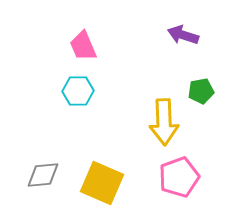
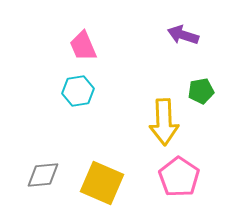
cyan hexagon: rotated 8 degrees counterclockwise
pink pentagon: rotated 18 degrees counterclockwise
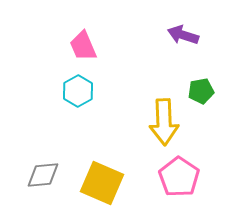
cyan hexagon: rotated 20 degrees counterclockwise
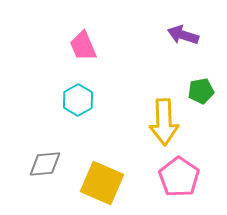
cyan hexagon: moved 9 px down
gray diamond: moved 2 px right, 11 px up
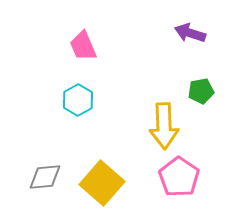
purple arrow: moved 7 px right, 2 px up
yellow arrow: moved 4 px down
gray diamond: moved 13 px down
yellow square: rotated 18 degrees clockwise
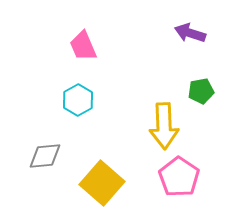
gray diamond: moved 21 px up
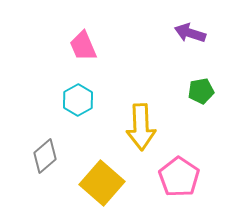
yellow arrow: moved 23 px left, 1 px down
gray diamond: rotated 36 degrees counterclockwise
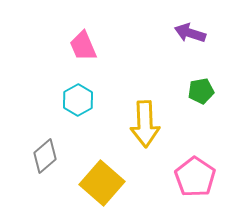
yellow arrow: moved 4 px right, 3 px up
pink pentagon: moved 16 px right
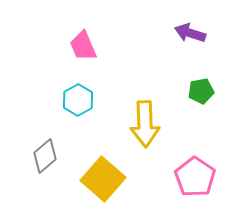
yellow square: moved 1 px right, 4 px up
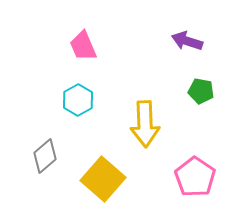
purple arrow: moved 3 px left, 8 px down
green pentagon: rotated 20 degrees clockwise
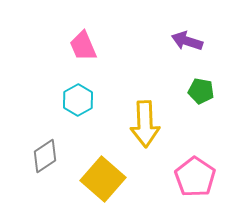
gray diamond: rotated 8 degrees clockwise
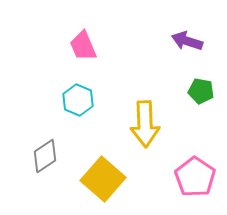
cyan hexagon: rotated 8 degrees counterclockwise
